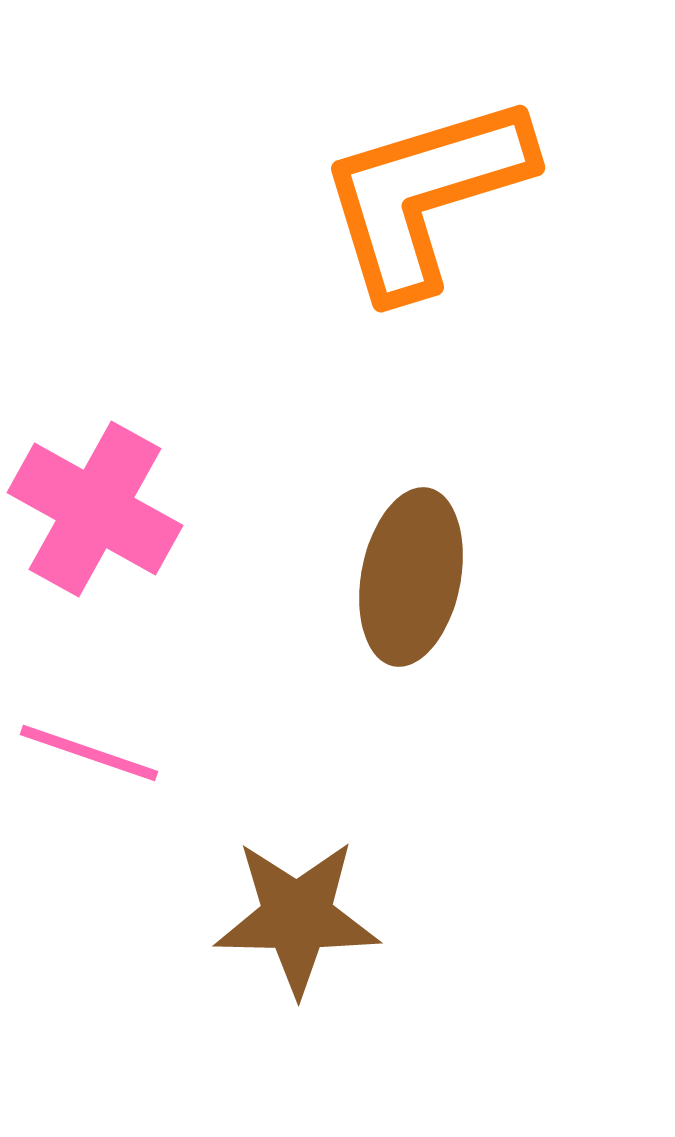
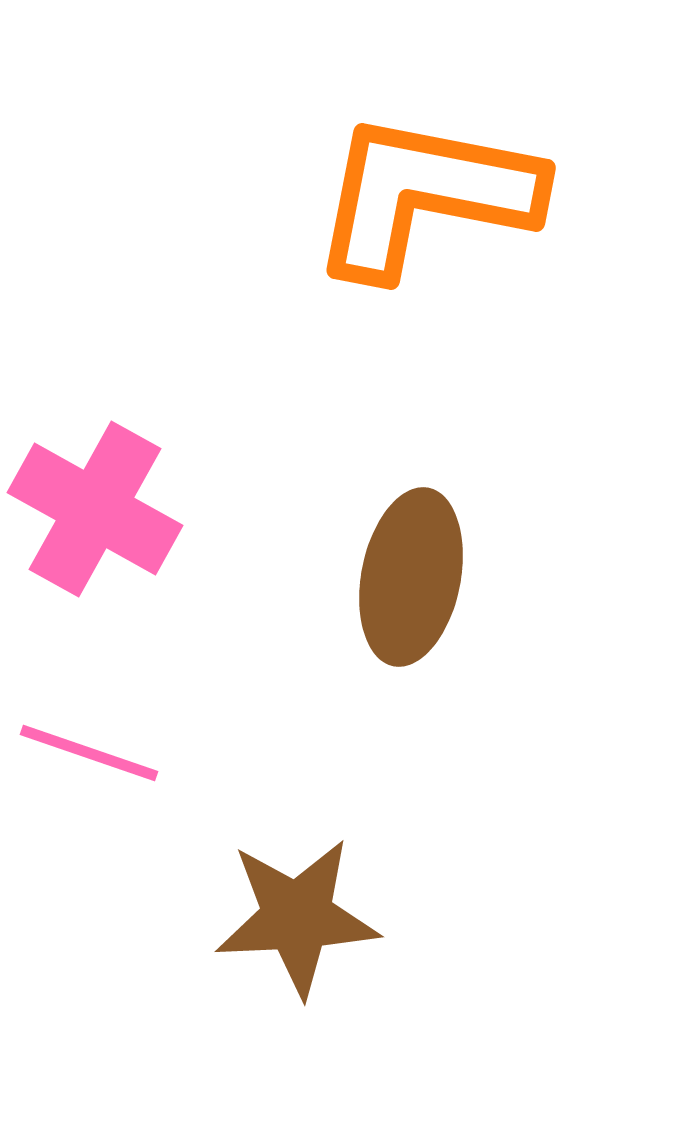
orange L-shape: rotated 28 degrees clockwise
brown star: rotated 4 degrees counterclockwise
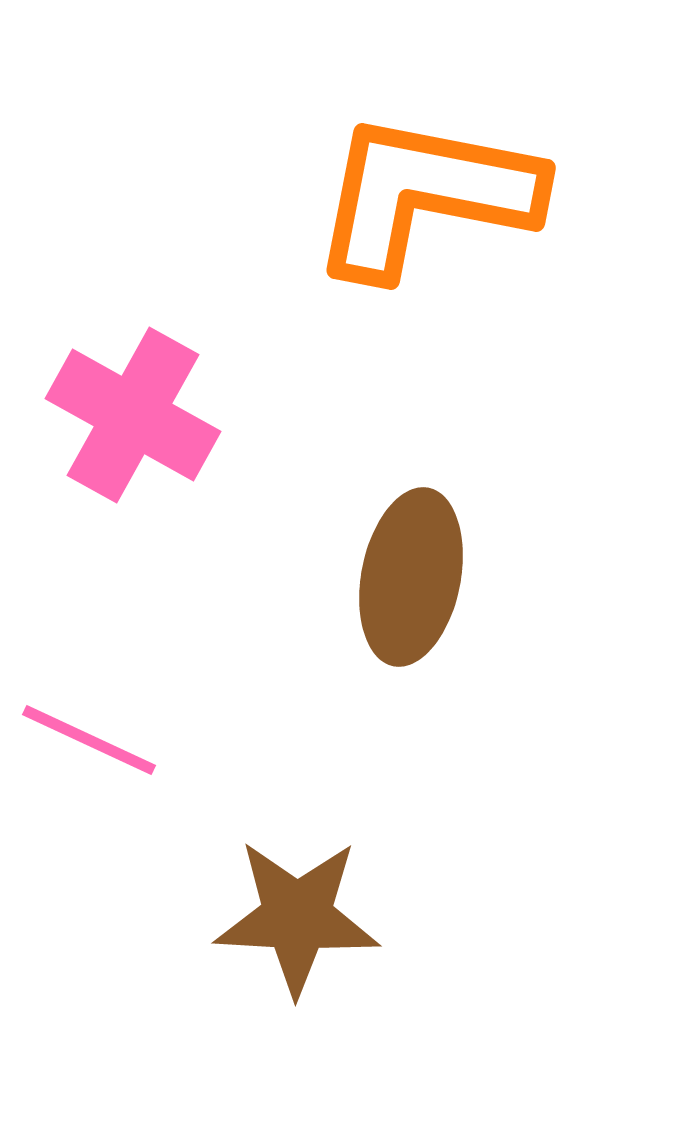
pink cross: moved 38 px right, 94 px up
pink line: moved 13 px up; rotated 6 degrees clockwise
brown star: rotated 6 degrees clockwise
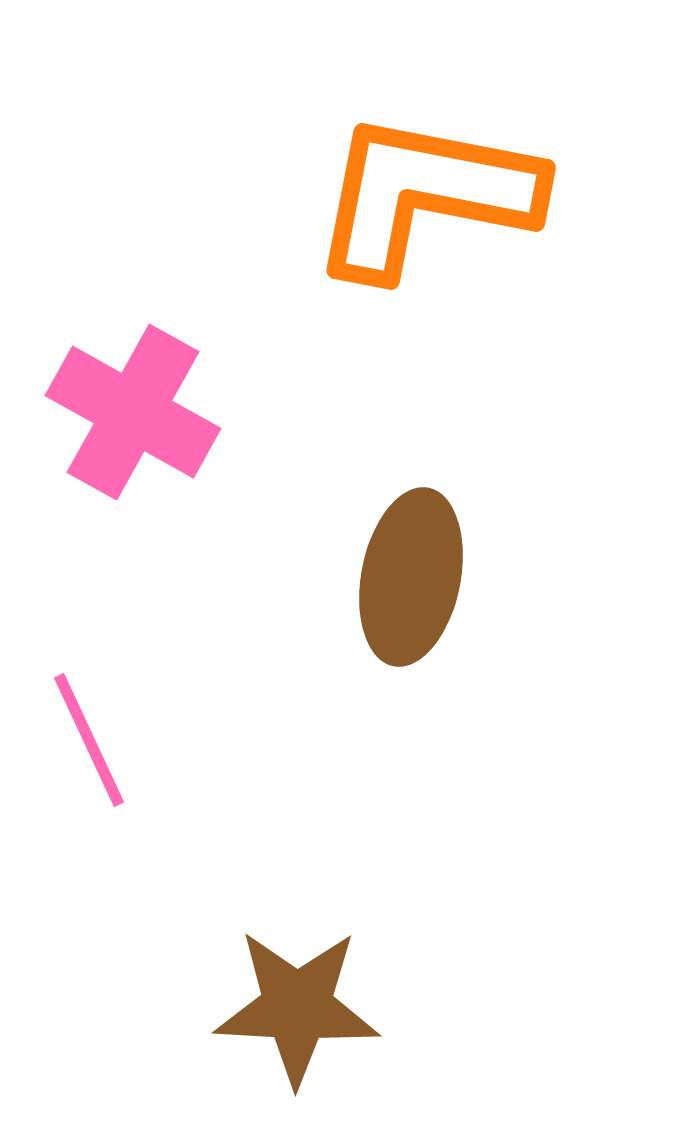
pink cross: moved 3 px up
pink line: rotated 40 degrees clockwise
brown star: moved 90 px down
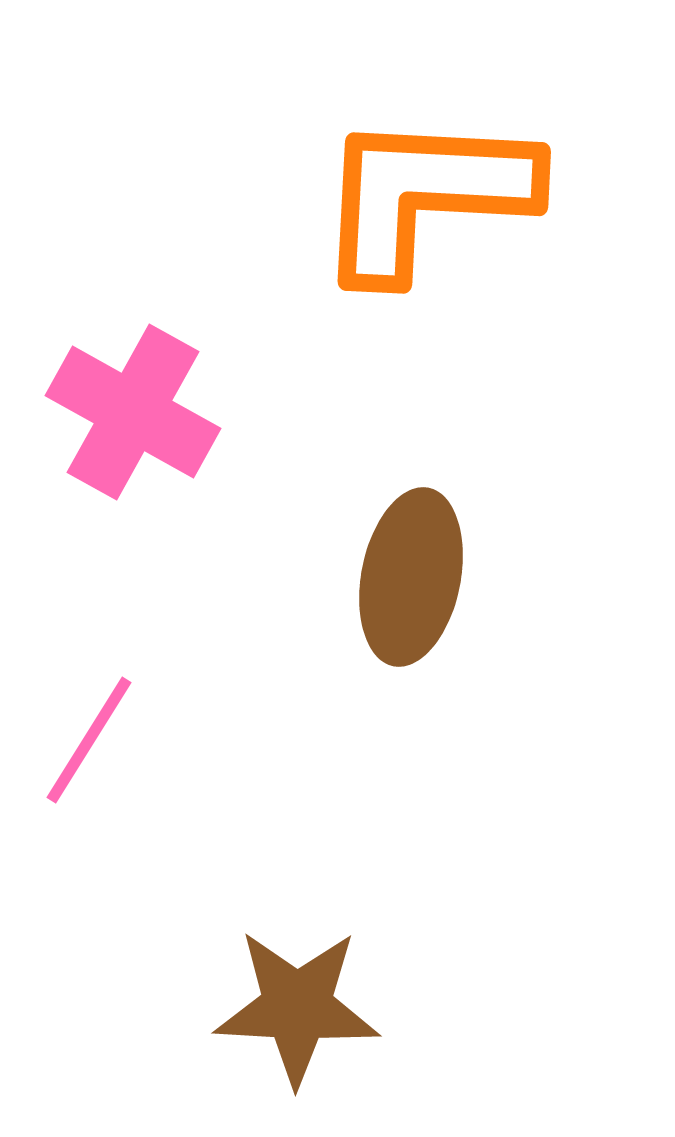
orange L-shape: rotated 8 degrees counterclockwise
pink line: rotated 57 degrees clockwise
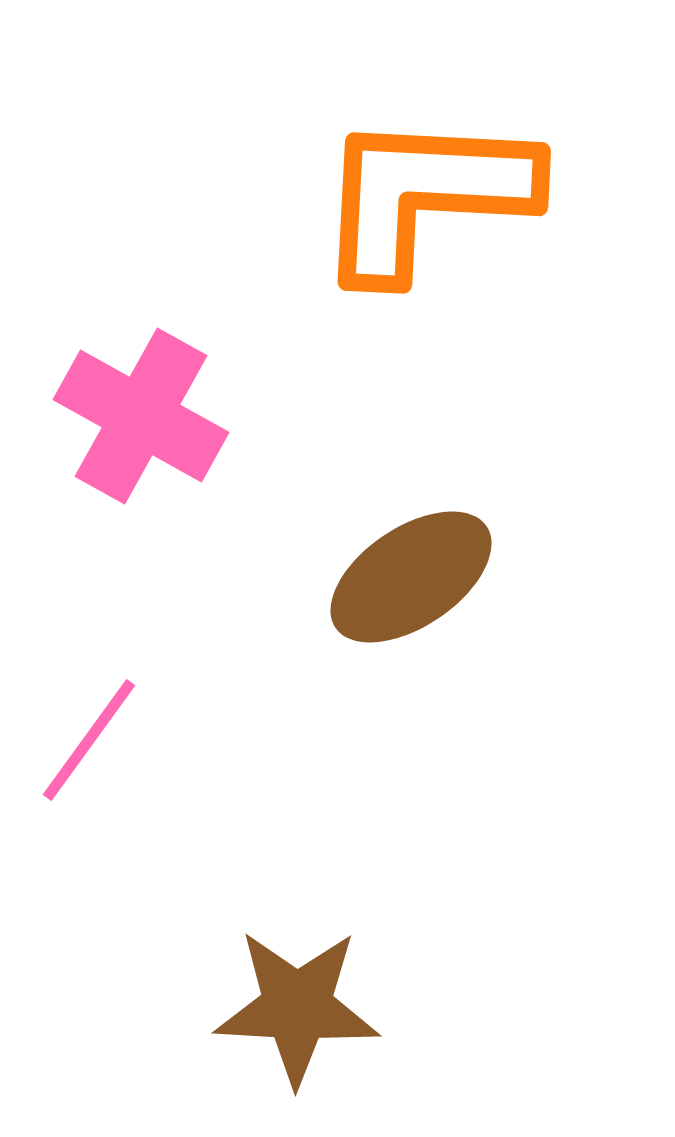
pink cross: moved 8 px right, 4 px down
brown ellipse: rotated 45 degrees clockwise
pink line: rotated 4 degrees clockwise
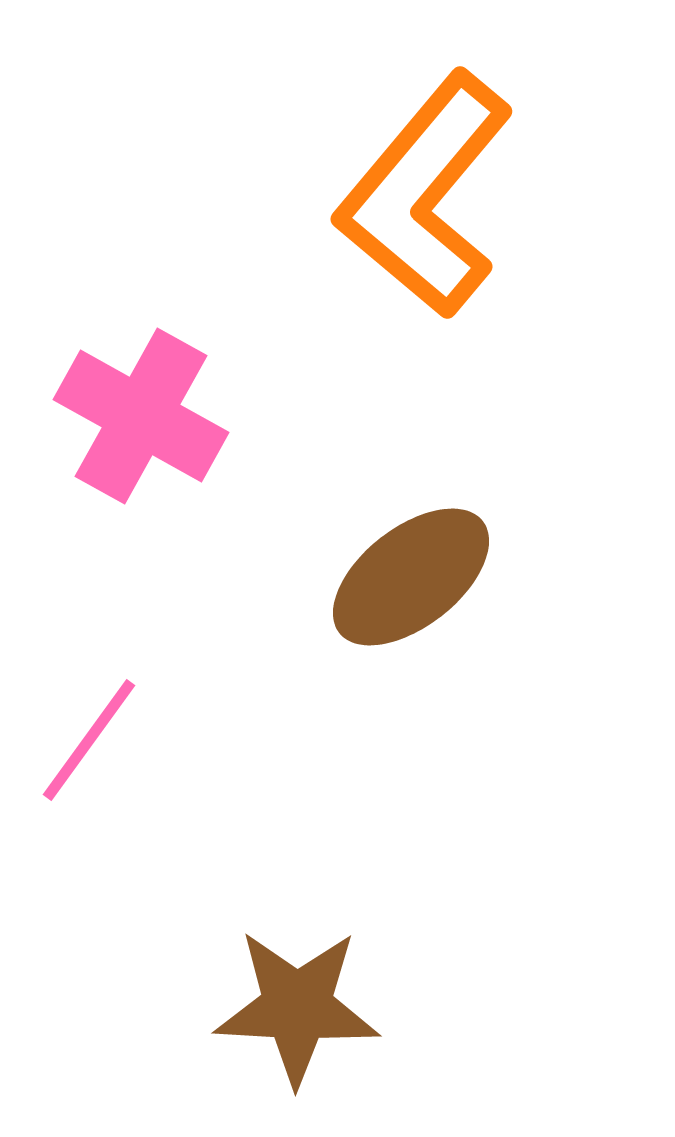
orange L-shape: rotated 53 degrees counterclockwise
brown ellipse: rotated 4 degrees counterclockwise
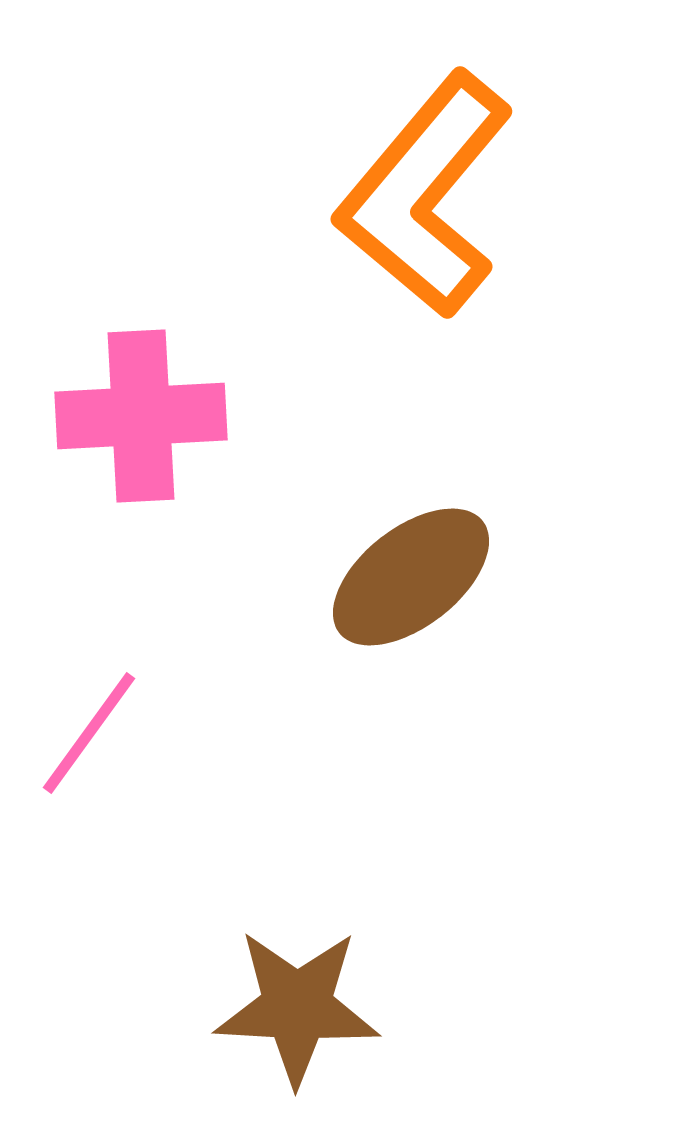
pink cross: rotated 32 degrees counterclockwise
pink line: moved 7 px up
